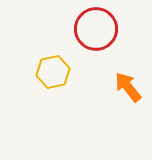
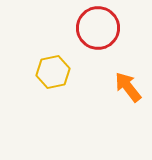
red circle: moved 2 px right, 1 px up
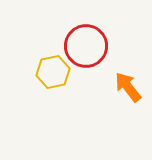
red circle: moved 12 px left, 18 px down
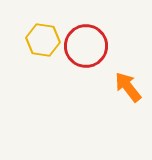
yellow hexagon: moved 10 px left, 32 px up; rotated 20 degrees clockwise
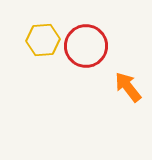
yellow hexagon: rotated 12 degrees counterclockwise
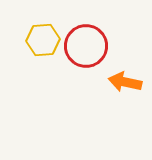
orange arrow: moved 3 px left, 5 px up; rotated 40 degrees counterclockwise
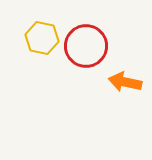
yellow hexagon: moved 1 px left, 2 px up; rotated 16 degrees clockwise
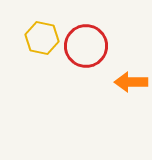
orange arrow: moved 6 px right; rotated 12 degrees counterclockwise
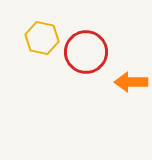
red circle: moved 6 px down
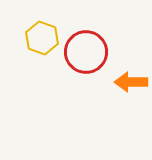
yellow hexagon: rotated 8 degrees clockwise
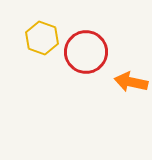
orange arrow: rotated 12 degrees clockwise
